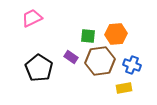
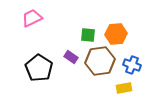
green square: moved 1 px up
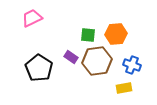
brown hexagon: moved 3 px left
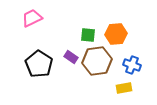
black pentagon: moved 4 px up
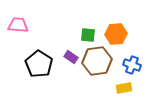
pink trapezoid: moved 14 px left, 7 px down; rotated 30 degrees clockwise
